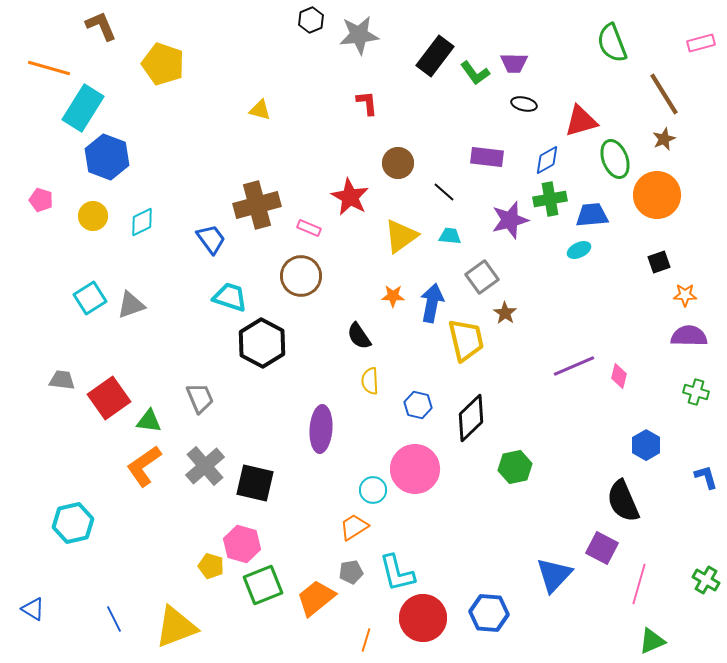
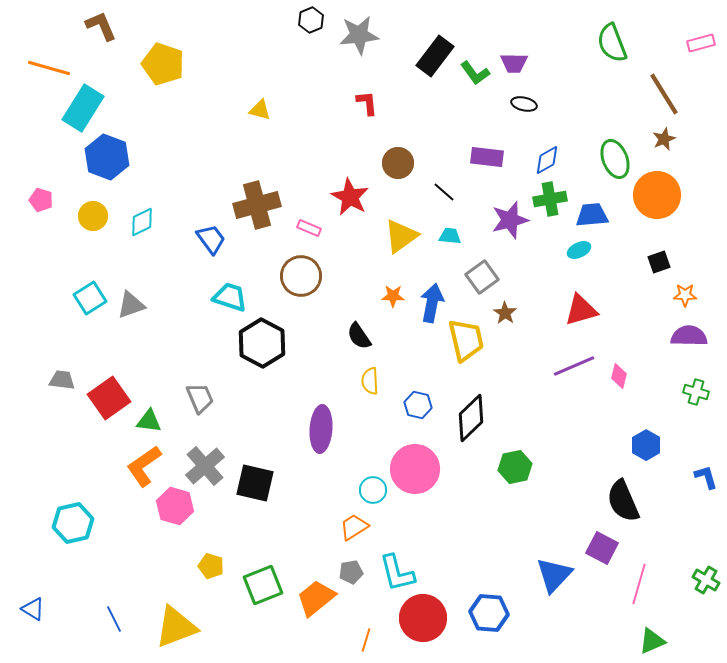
red triangle at (581, 121): moved 189 px down
pink hexagon at (242, 544): moved 67 px left, 38 px up
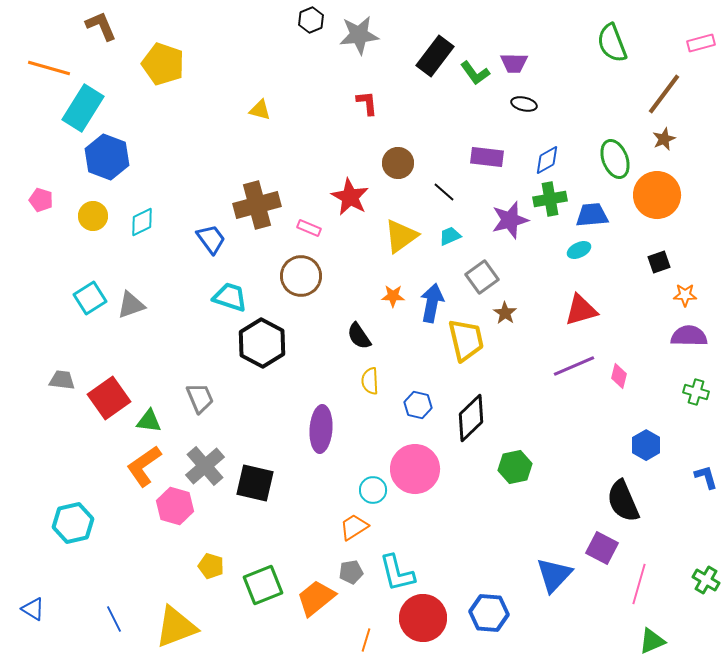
brown line at (664, 94): rotated 69 degrees clockwise
cyan trapezoid at (450, 236): rotated 30 degrees counterclockwise
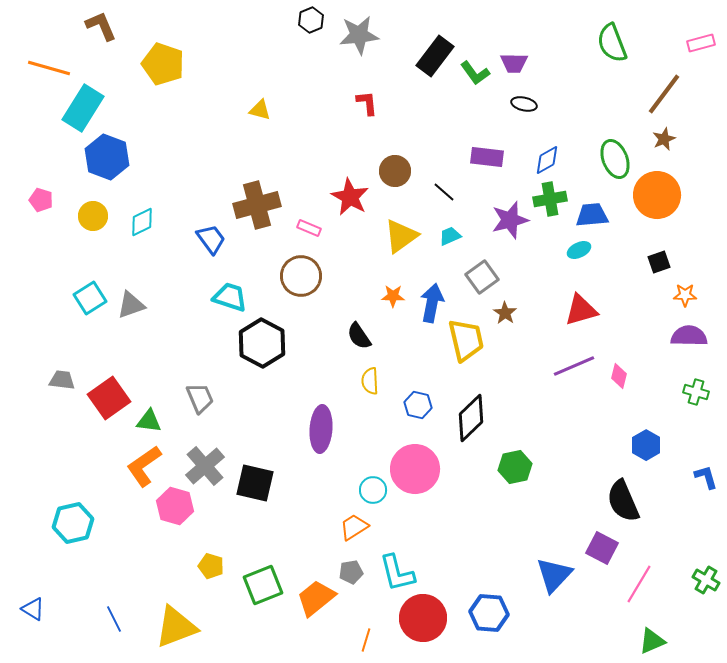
brown circle at (398, 163): moved 3 px left, 8 px down
pink line at (639, 584): rotated 15 degrees clockwise
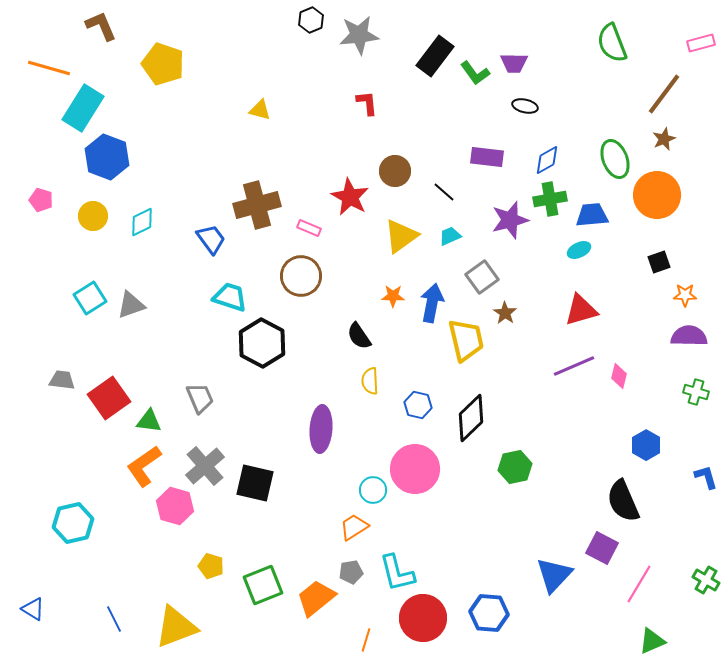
black ellipse at (524, 104): moved 1 px right, 2 px down
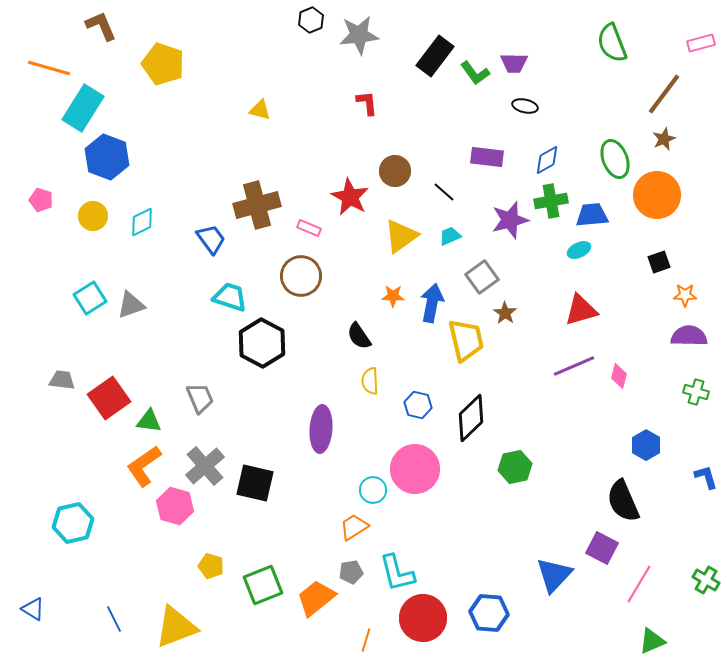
green cross at (550, 199): moved 1 px right, 2 px down
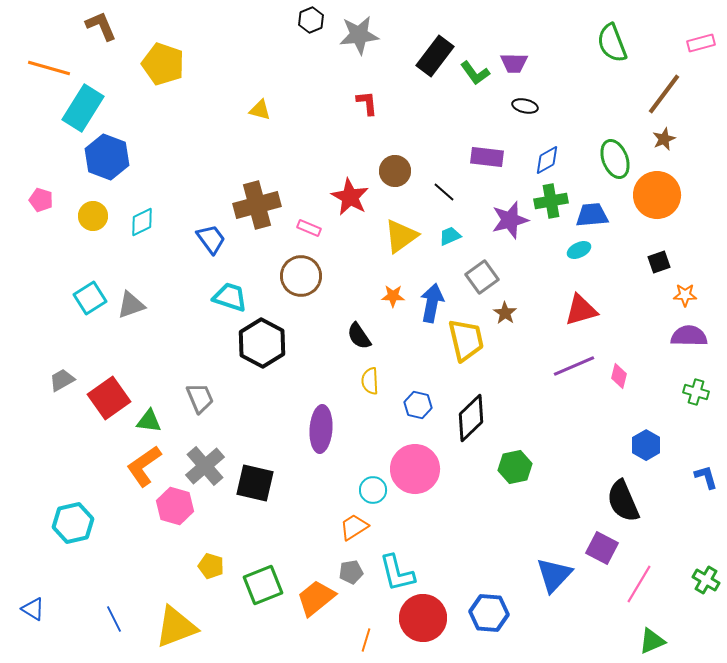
gray trapezoid at (62, 380): rotated 36 degrees counterclockwise
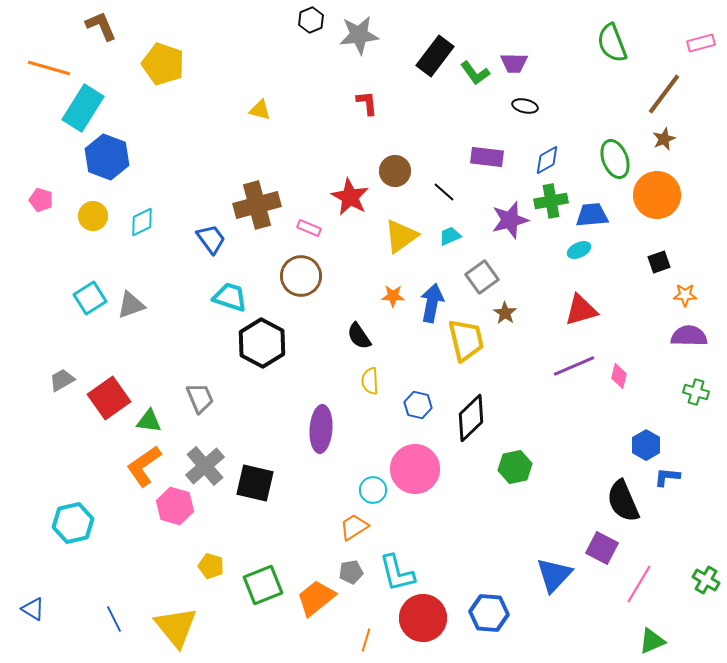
blue L-shape at (706, 477): moved 39 px left; rotated 68 degrees counterclockwise
yellow triangle at (176, 627): rotated 48 degrees counterclockwise
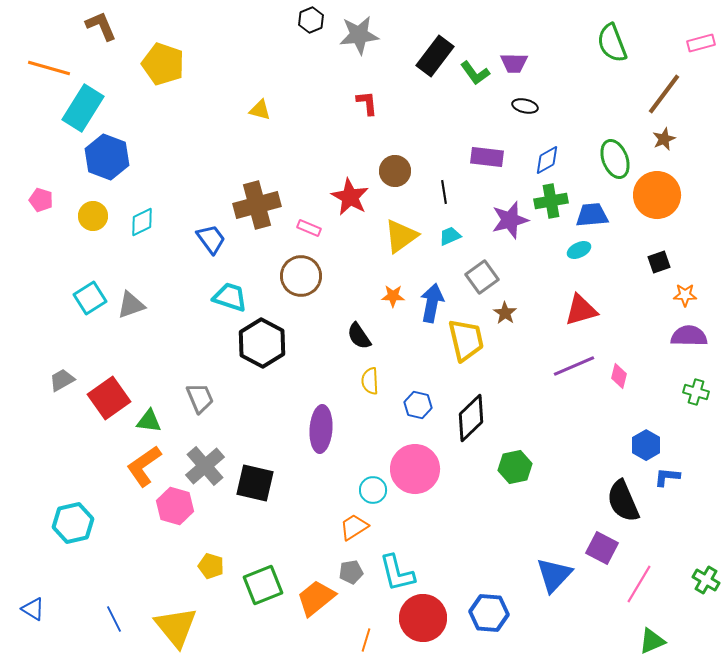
black line at (444, 192): rotated 40 degrees clockwise
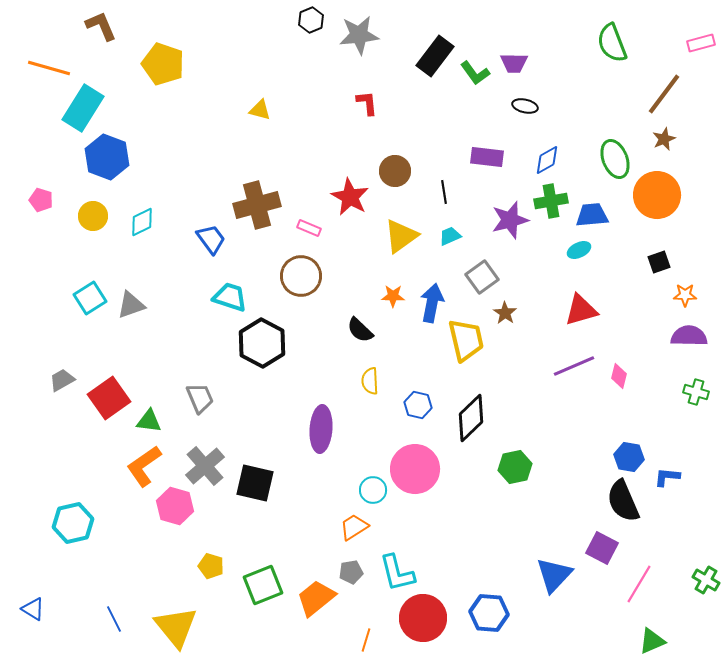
black semicircle at (359, 336): moved 1 px right, 6 px up; rotated 12 degrees counterclockwise
blue hexagon at (646, 445): moved 17 px left, 12 px down; rotated 20 degrees counterclockwise
